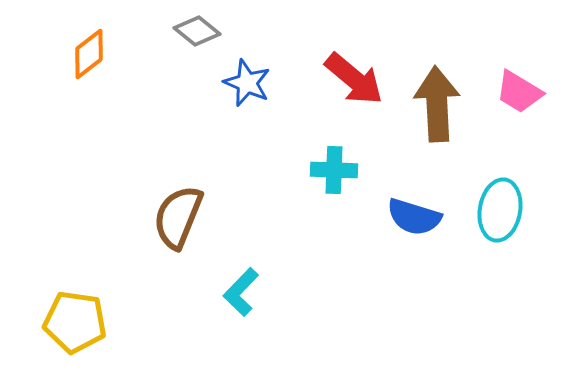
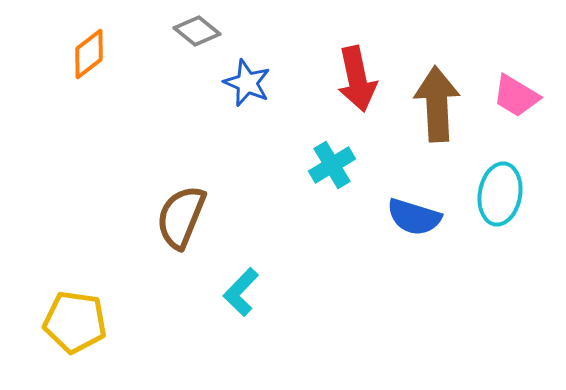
red arrow: moved 3 px right; rotated 38 degrees clockwise
pink trapezoid: moved 3 px left, 4 px down
cyan cross: moved 2 px left, 5 px up; rotated 33 degrees counterclockwise
cyan ellipse: moved 16 px up
brown semicircle: moved 3 px right
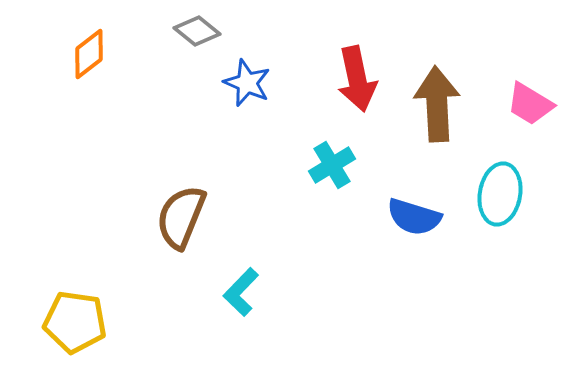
pink trapezoid: moved 14 px right, 8 px down
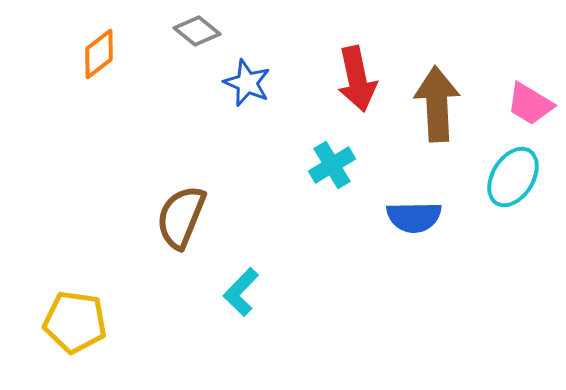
orange diamond: moved 10 px right
cyan ellipse: moved 13 px right, 17 px up; rotated 22 degrees clockwise
blue semicircle: rotated 18 degrees counterclockwise
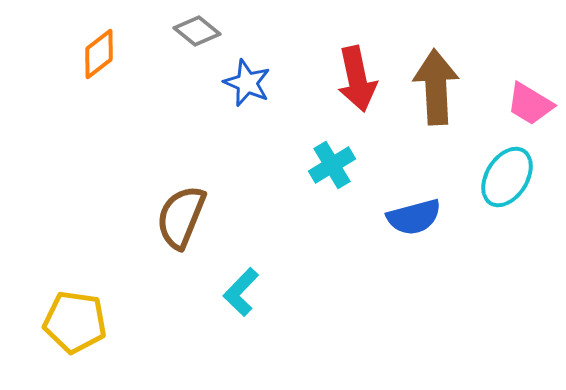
brown arrow: moved 1 px left, 17 px up
cyan ellipse: moved 6 px left
blue semicircle: rotated 14 degrees counterclockwise
